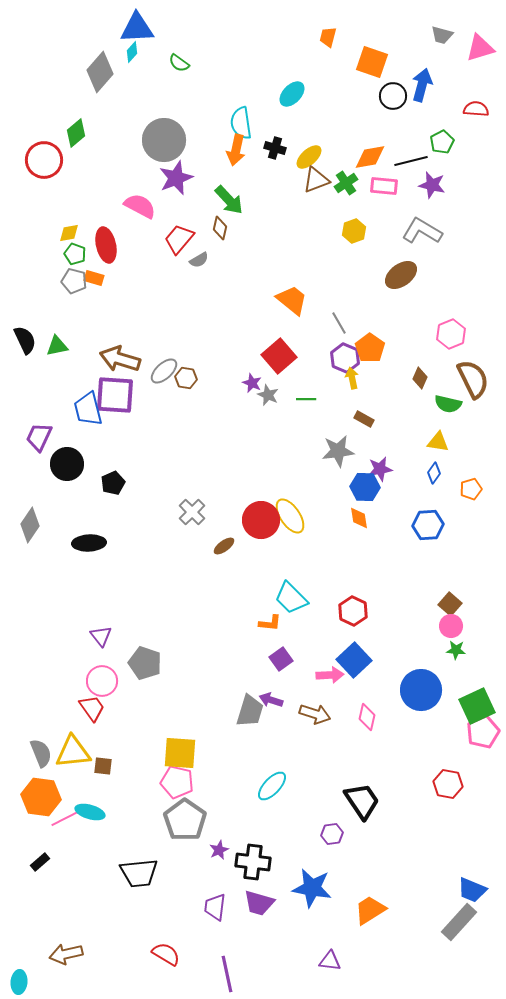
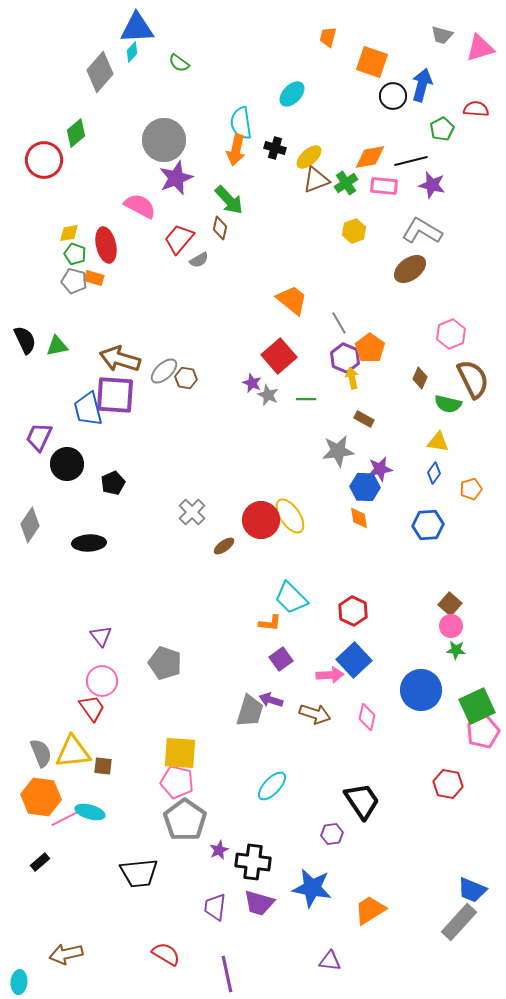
green pentagon at (442, 142): moved 13 px up
brown ellipse at (401, 275): moved 9 px right, 6 px up
gray pentagon at (145, 663): moved 20 px right
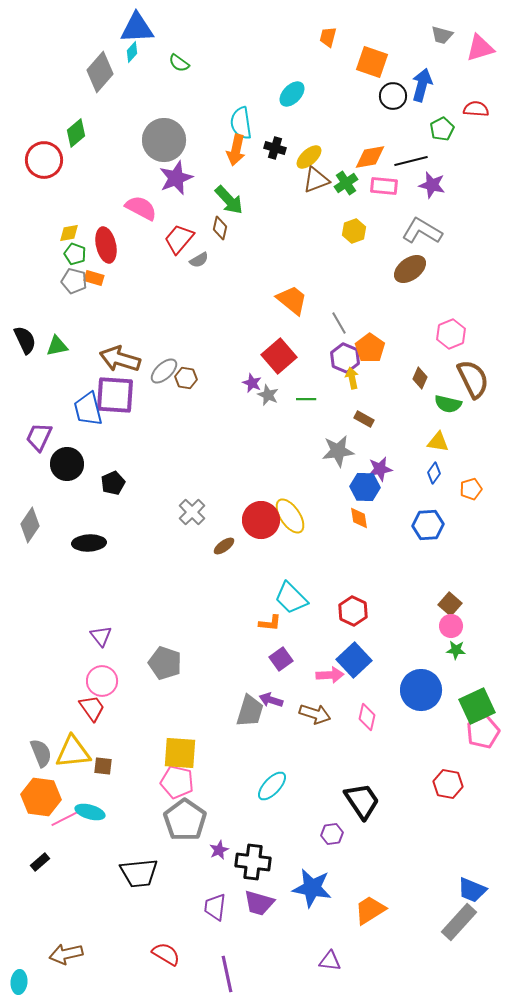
pink semicircle at (140, 206): moved 1 px right, 2 px down
